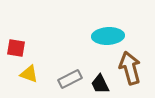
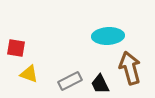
gray rectangle: moved 2 px down
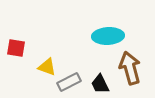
yellow triangle: moved 18 px right, 7 px up
gray rectangle: moved 1 px left, 1 px down
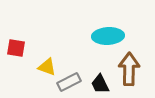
brown arrow: moved 1 px left, 1 px down; rotated 16 degrees clockwise
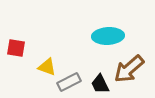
brown arrow: rotated 132 degrees counterclockwise
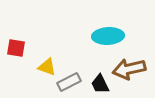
brown arrow: rotated 28 degrees clockwise
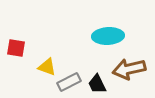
black trapezoid: moved 3 px left
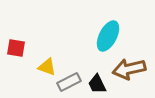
cyan ellipse: rotated 60 degrees counterclockwise
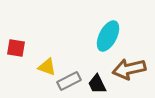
gray rectangle: moved 1 px up
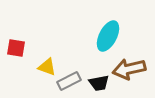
black trapezoid: moved 2 px right, 1 px up; rotated 75 degrees counterclockwise
